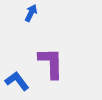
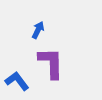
blue arrow: moved 7 px right, 17 px down
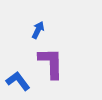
blue L-shape: moved 1 px right
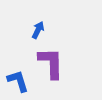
blue L-shape: rotated 20 degrees clockwise
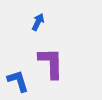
blue arrow: moved 8 px up
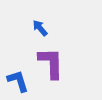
blue arrow: moved 2 px right, 6 px down; rotated 66 degrees counterclockwise
